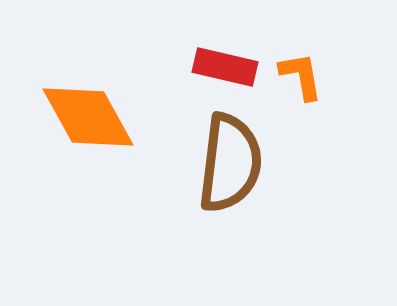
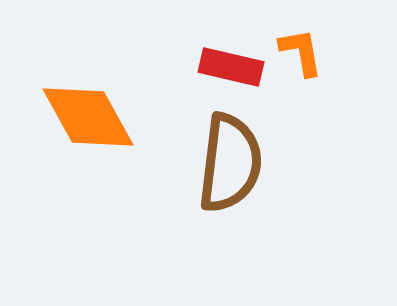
red rectangle: moved 6 px right
orange L-shape: moved 24 px up
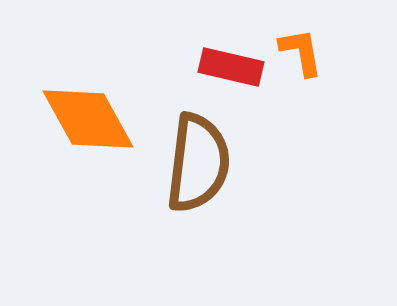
orange diamond: moved 2 px down
brown semicircle: moved 32 px left
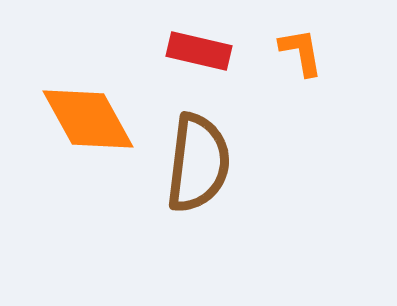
red rectangle: moved 32 px left, 16 px up
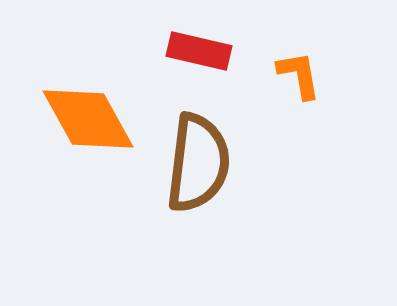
orange L-shape: moved 2 px left, 23 px down
